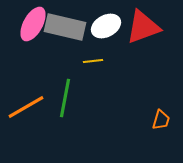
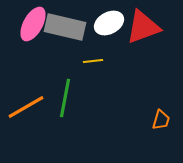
white ellipse: moved 3 px right, 3 px up
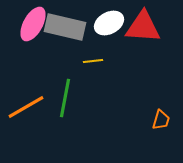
red triangle: rotated 24 degrees clockwise
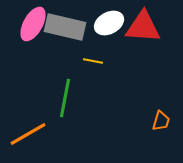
yellow line: rotated 18 degrees clockwise
orange line: moved 2 px right, 27 px down
orange trapezoid: moved 1 px down
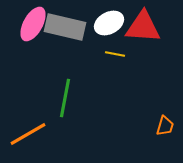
yellow line: moved 22 px right, 7 px up
orange trapezoid: moved 4 px right, 5 px down
